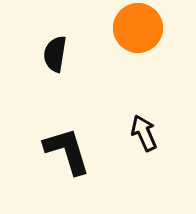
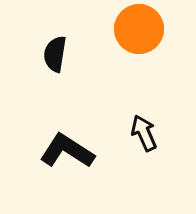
orange circle: moved 1 px right, 1 px down
black L-shape: rotated 40 degrees counterclockwise
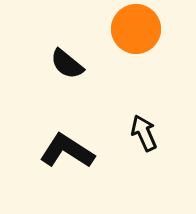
orange circle: moved 3 px left
black semicircle: moved 12 px right, 10 px down; rotated 60 degrees counterclockwise
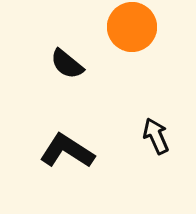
orange circle: moved 4 px left, 2 px up
black arrow: moved 12 px right, 3 px down
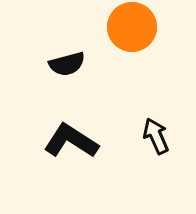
black semicircle: rotated 54 degrees counterclockwise
black L-shape: moved 4 px right, 10 px up
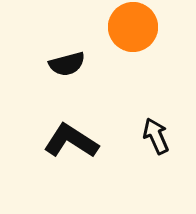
orange circle: moved 1 px right
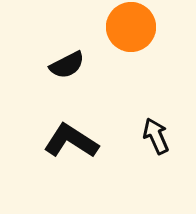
orange circle: moved 2 px left
black semicircle: moved 1 px down; rotated 12 degrees counterclockwise
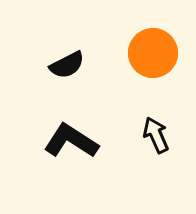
orange circle: moved 22 px right, 26 px down
black arrow: moved 1 px up
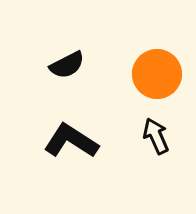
orange circle: moved 4 px right, 21 px down
black arrow: moved 1 px down
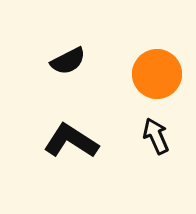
black semicircle: moved 1 px right, 4 px up
